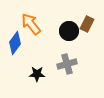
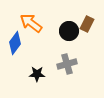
orange arrow: moved 1 px up; rotated 15 degrees counterclockwise
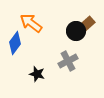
brown rectangle: rotated 21 degrees clockwise
black circle: moved 7 px right
gray cross: moved 1 px right, 3 px up; rotated 12 degrees counterclockwise
black star: rotated 14 degrees clockwise
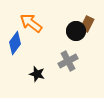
brown rectangle: rotated 21 degrees counterclockwise
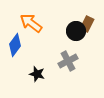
blue diamond: moved 2 px down
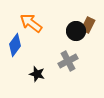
brown rectangle: moved 1 px right, 1 px down
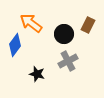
black circle: moved 12 px left, 3 px down
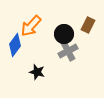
orange arrow: moved 3 px down; rotated 85 degrees counterclockwise
gray cross: moved 10 px up
black star: moved 2 px up
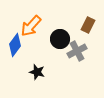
black circle: moved 4 px left, 5 px down
gray cross: moved 9 px right
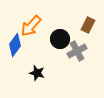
black star: moved 1 px down
